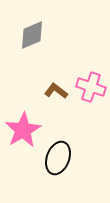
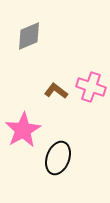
gray diamond: moved 3 px left, 1 px down
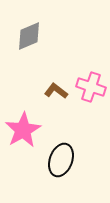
black ellipse: moved 3 px right, 2 px down
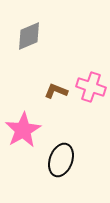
brown L-shape: rotated 15 degrees counterclockwise
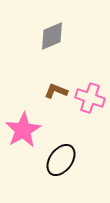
gray diamond: moved 23 px right
pink cross: moved 1 px left, 11 px down
black ellipse: rotated 16 degrees clockwise
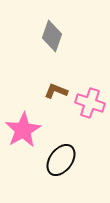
gray diamond: rotated 48 degrees counterclockwise
pink cross: moved 5 px down
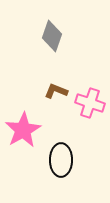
black ellipse: rotated 36 degrees counterclockwise
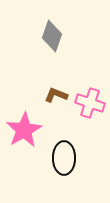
brown L-shape: moved 4 px down
pink star: moved 1 px right
black ellipse: moved 3 px right, 2 px up
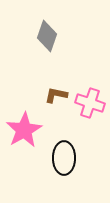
gray diamond: moved 5 px left
brown L-shape: rotated 10 degrees counterclockwise
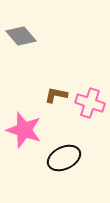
gray diamond: moved 26 px left; rotated 60 degrees counterclockwise
pink star: rotated 24 degrees counterclockwise
black ellipse: rotated 64 degrees clockwise
